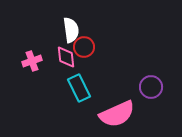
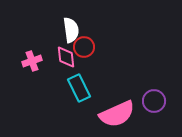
purple circle: moved 3 px right, 14 px down
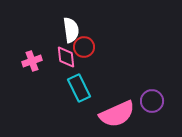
purple circle: moved 2 px left
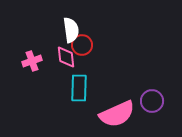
red circle: moved 2 px left, 2 px up
cyan rectangle: rotated 28 degrees clockwise
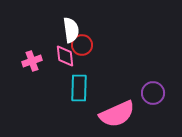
pink diamond: moved 1 px left, 1 px up
purple circle: moved 1 px right, 8 px up
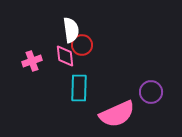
purple circle: moved 2 px left, 1 px up
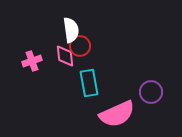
red circle: moved 2 px left, 1 px down
cyan rectangle: moved 10 px right, 5 px up; rotated 12 degrees counterclockwise
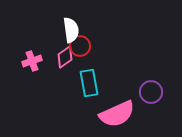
pink diamond: moved 1 px down; rotated 60 degrees clockwise
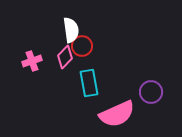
red circle: moved 2 px right
pink diamond: rotated 10 degrees counterclockwise
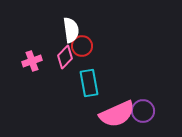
purple circle: moved 8 px left, 19 px down
